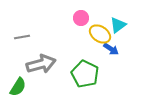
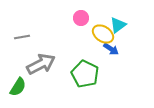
yellow ellipse: moved 3 px right
gray arrow: rotated 12 degrees counterclockwise
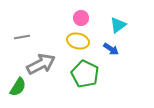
yellow ellipse: moved 25 px left, 7 px down; rotated 20 degrees counterclockwise
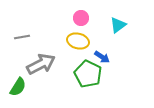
blue arrow: moved 9 px left, 8 px down
green pentagon: moved 3 px right
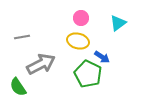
cyan triangle: moved 2 px up
green semicircle: rotated 114 degrees clockwise
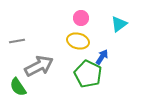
cyan triangle: moved 1 px right, 1 px down
gray line: moved 5 px left, 4 px down
blue arrow: rotated 91 degrees counterclockwise
gray arrow: moved 2 px left, 2 px down
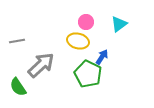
pink circle: moved 5 px right, 4 px down
gray arrow: moved 2 px right, 1 px up; rotated 16 degrees counterclockwise
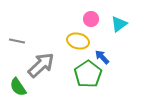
pink circle: moved 5 px right, 3 px up
gray line: rotated 21 degrees clockwise
blue arrow: rotated 77 degrees counterclockwise
green pentagon: rotated 12 degrees clockwise
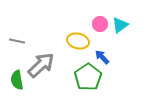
pink circle: moved 9 px right, 5 px down
cyan triangle: moved 1 px right, 1 px down
green pentagon: moved 3 px down
green semicircle: moved 1 px left, 7 px up; rotated 24 degrees clockwise
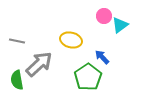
pink circle: moved 4 px right, 8 px up
yellow ellipse: moved 7 px left, 1 px up
gray arrow: moved 2 px left, 1 px up
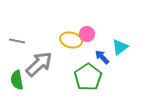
pink circle: moved 17 px left, 18 px down
cyan triangle: moved 22 px down
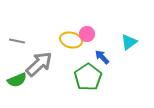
cyan triangle: moved 9 px right, 5 px up
green semicircle: rotated 102 degrees counterclockwise
